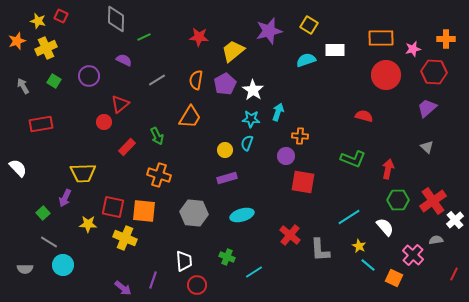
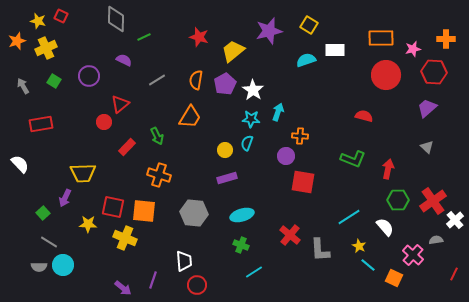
red star at (199, 37): rotated 12 degrees clockwise
white semicircle at (18, 168): moved 2 px right, 4 px up
green cross at (227, 257): moved 14 px right, 12 px up
gray semicircle at (25, 269): moved 14 px right, 2 px up
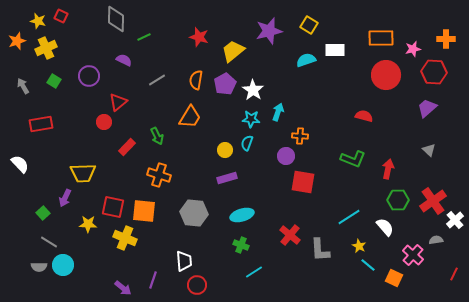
red triangle at (120, 104): moved 2 px left, 2 px up
gray triangle at (427, 147): moved 2 px right, 3 px down
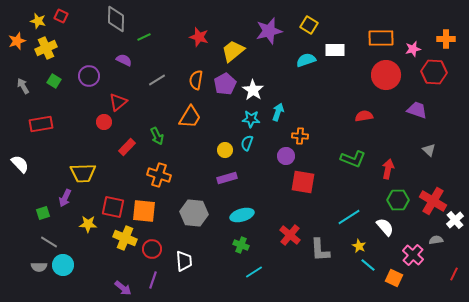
purple trapezoid at (427, 108): moved 10 px left, 2 px down; rotated 60 degrees clockwise
red semicircle at (364, 116): rotated 24 degrees counterclockwise
red cross at (433, 201): rotated 24 degrees counterclockwise
green square at (43, 213): rotated 24 degrees clockwise
red circle at (197, 285): moved 45 px left, 36 px up
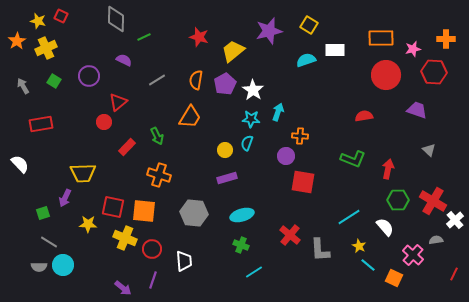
orange star at (17, 41): rotated 12 degrees counterclockwise
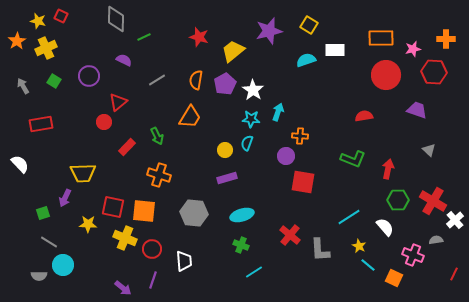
pink cross at (413, 255): rotated 20 degrees counterclockwise
gray semicircle at (39, 267): moved 9 px down
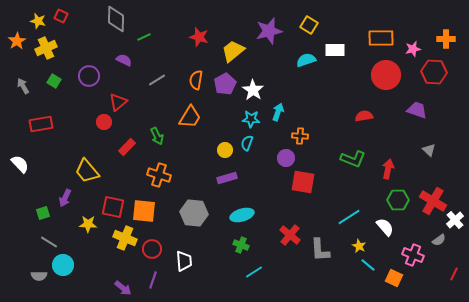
purple circle at (286, 156): moved 2 px down
yellow trapezoid at (83, 173): moved 4 px right, 2 px up; rotated 52 degrees clockwise
gray semicircle at (436, 240): moved 3 px right; rotated 152 degrees clockwise
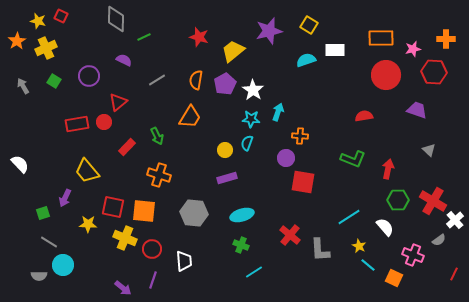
red rectangle at (41, 124): moved 36 px right
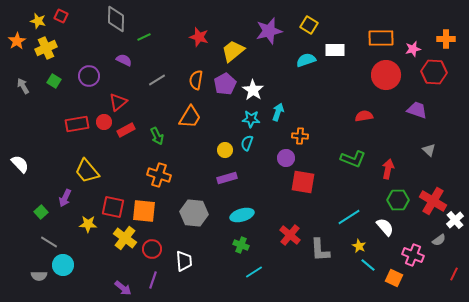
red rectangle at (127, 147): moved 1 px left, 17 px up; rotated 18 degrees clockwise
green square at (43, 213): moved 2 px left, 1 px up; rotated 24 degrees counterclockwise
yellow cross at (125, 238): rotated 15 degrees clockwise
